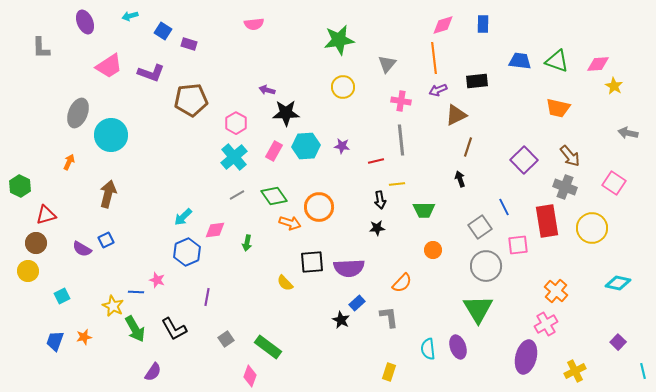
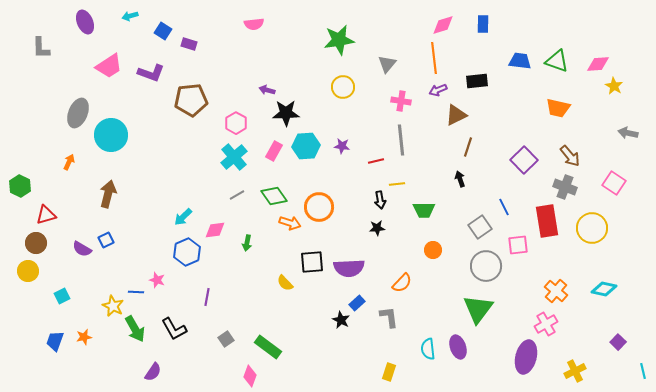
cyan diamond at (618, 283): moved 14 px left, 6 px down
green triangle at (478, 309): rotated 8 degrees clockwise
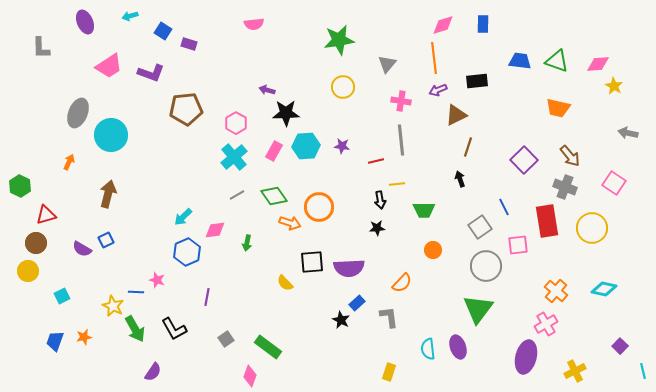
brown pentagon at (191, 100): moved 5 px left, 9 px down
purple square at (618, 342): moved 2 px right, 4 px down
